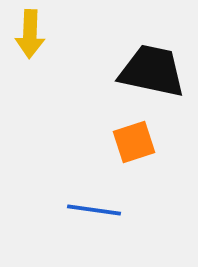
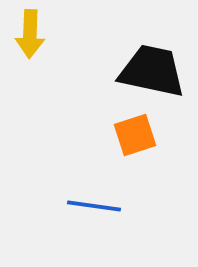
orange square: moved 1 px right, 7 px up
blue line: moved 4 px up
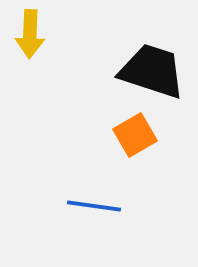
black trapezoid: rotated 6 degrees clockwise
orange square: rotated 12 degrees counterclockwise
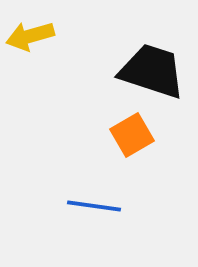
yellow arrow: moved 2 px down; rotated 72 degrees clockwise
orange square: moved 3 px left
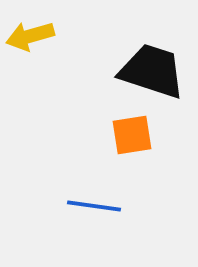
orange square: rotated 21 degrees clockwise
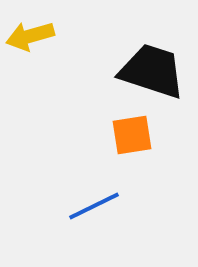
blue line: rotated 34 degrees counterclockwise
